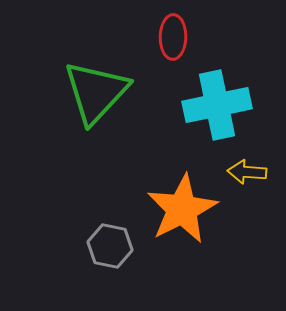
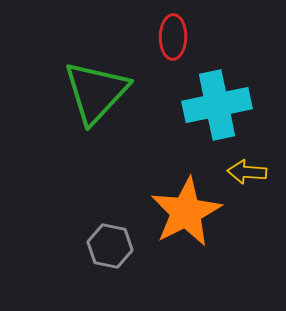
orange star: moved 4 px right, 3 px down
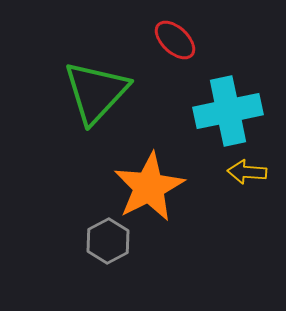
red ellipse: moved 2 px right, 3 px down; rotated 48 degrees counterclockwise
cyan cross: moved 11 px right, 6 px down
orange star: moved 37 px left, 25 px up
gray hexagon: moved 2 px left, 5 px up; rotated 21 degrees clockwise
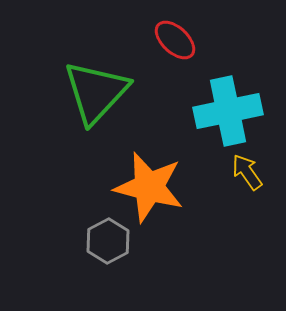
yellow arrow: rotated 51 degrees clockwise
orange star: rotated 30 degrees counterclockwise
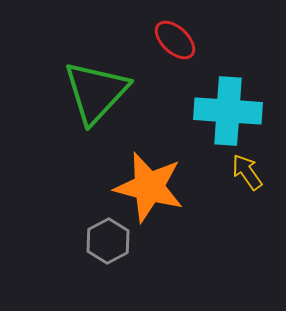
cyan cross: rotated 16 degrees clockwise
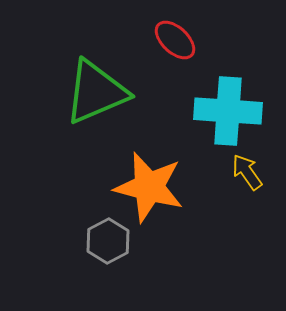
green triangle: rotated 24 degrees clockwise
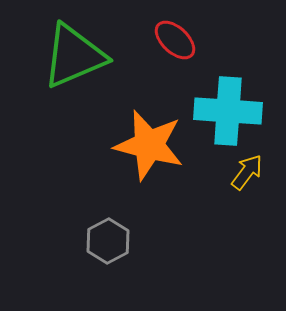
green triangle: moved 22 px left, 36 px up
yellow arrow: rotated 72 degrees clockwise
orange star: moved 42 px up
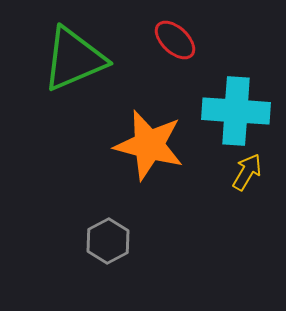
green triangle: moved 3 px down
cyan cross: moved 8 px right
yellow arrow: rotated 6 degrees counterclockwise
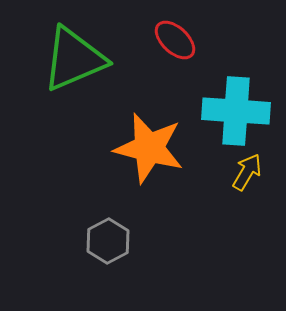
orange star: moved 3 px down
